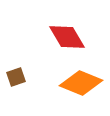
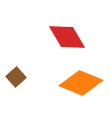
brown square: rotated 24 degrees counterclockwise
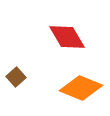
orange diamond: moved 5 px down
